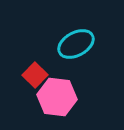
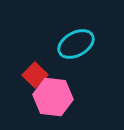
pink hexagon: moved 4 px left
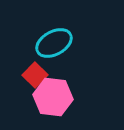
cyan ellipse: moved 22 px left, 1 px up
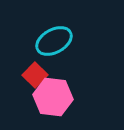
cyan ellipse: moved 2 px up
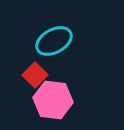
pink hexagon: moved 3 px down
